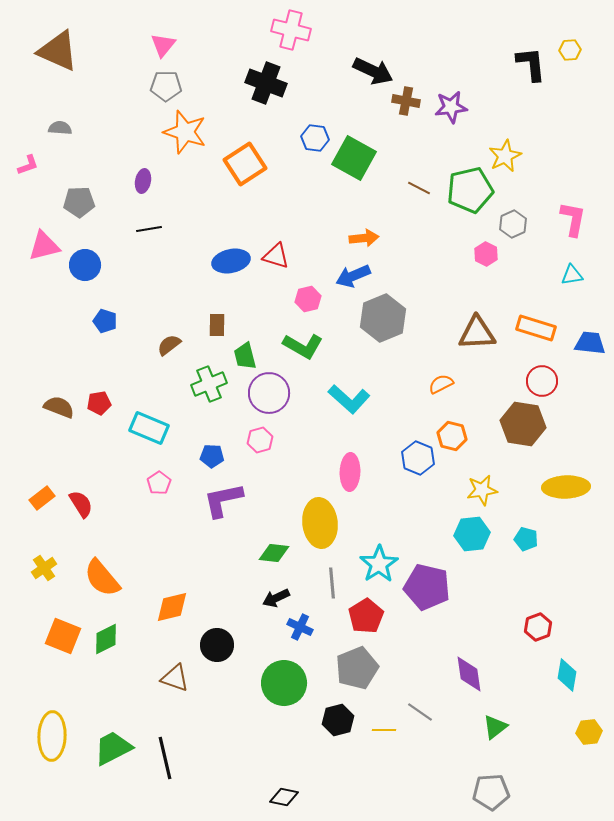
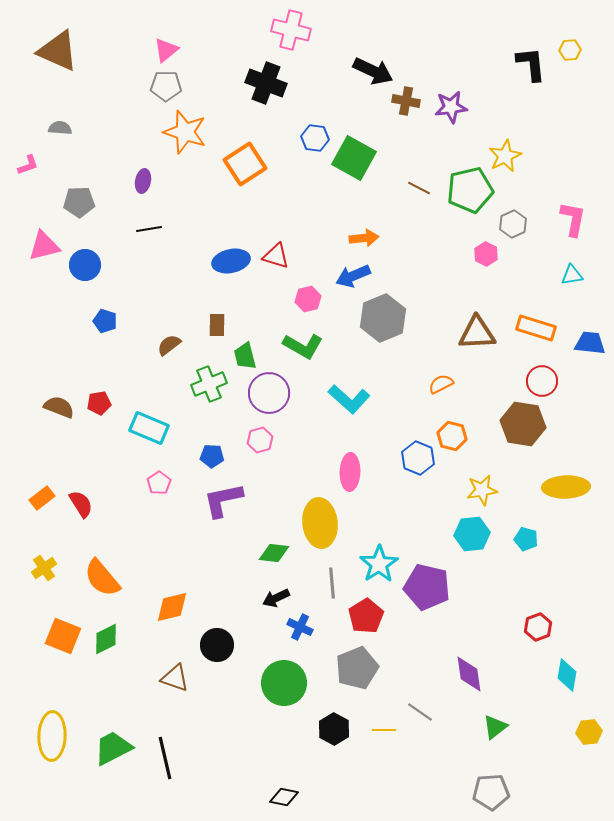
pink triangle at (163, 45): moved 3 px right, 5 px down; rotated 12 degrees clockwise
black hexagon at (338, 720): moved 4 px left, 9 px down; rotated 16 degrees counterclockwise
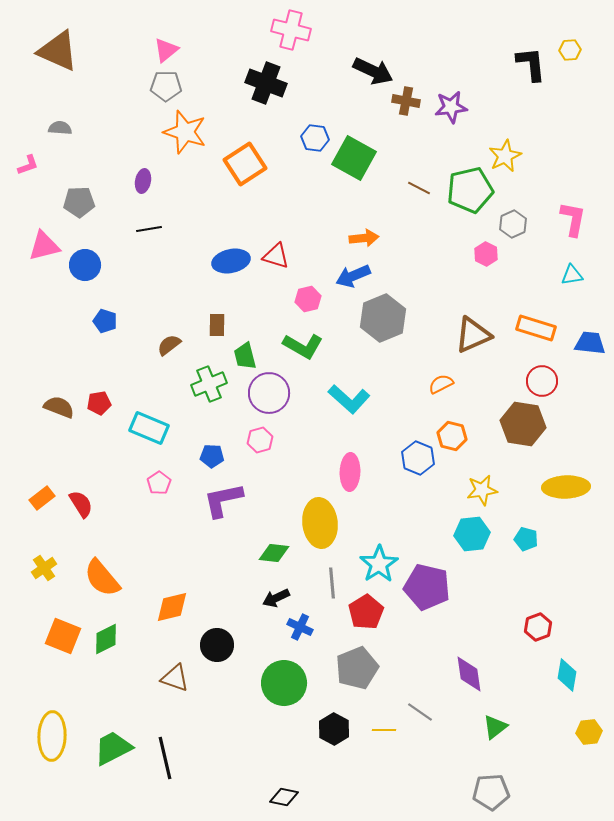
brown triangle at (477, 333): moved 4 px left, 2 px down; rotated 21 degrees counterclockwise
red pentagon at (366, 616): moved 4 px up
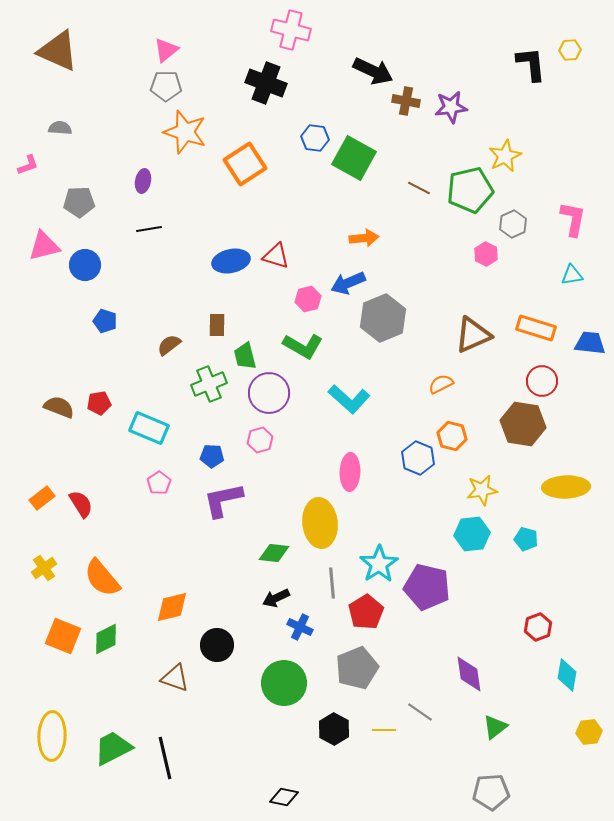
blue arrow at (353, 276): moved 5 px left, 7 px down
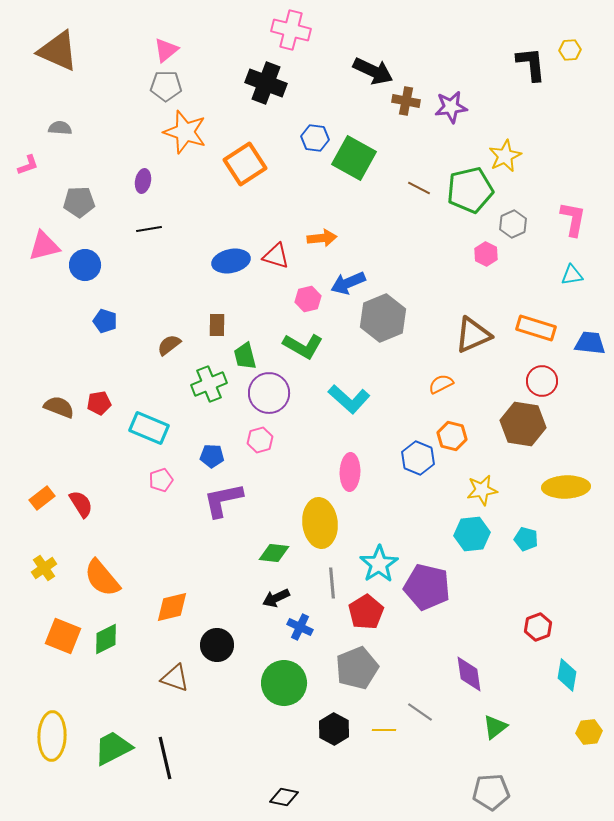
orange arrow at (364, 238): moved 42 px left
pink pentagon at (159, 483): moved 2 px right, 3 px up; rotated 15 degrees clockwise
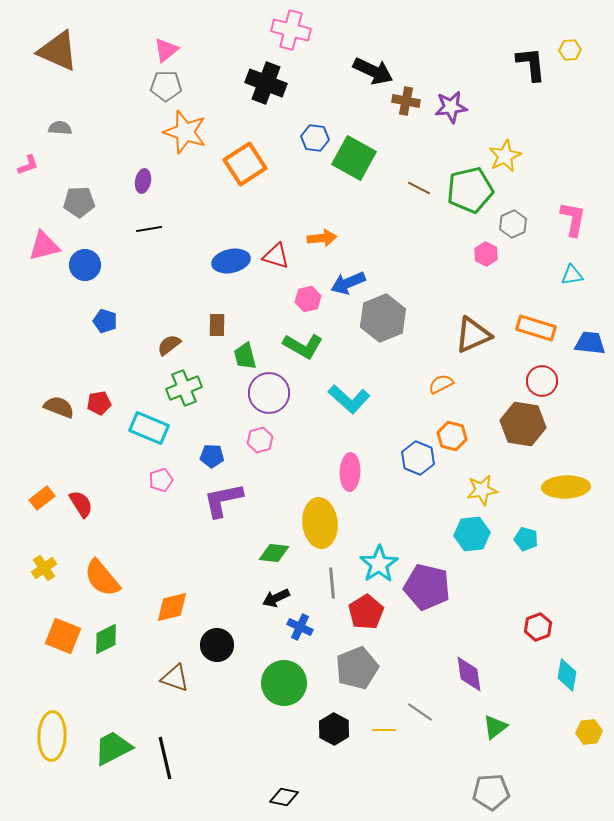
green cross at (209, 384): moved 25 px left, 4 px down
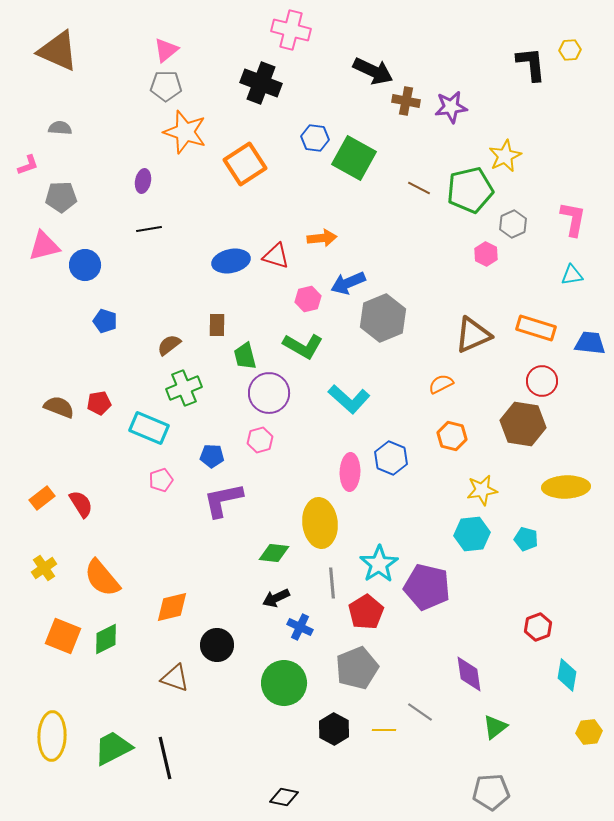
black cross at (266, 83): moved 5 px left
gray pentagon at (79, 202): moved 18 px left, 5 px up
blue hexagon at (418, 458): moved 27 px left
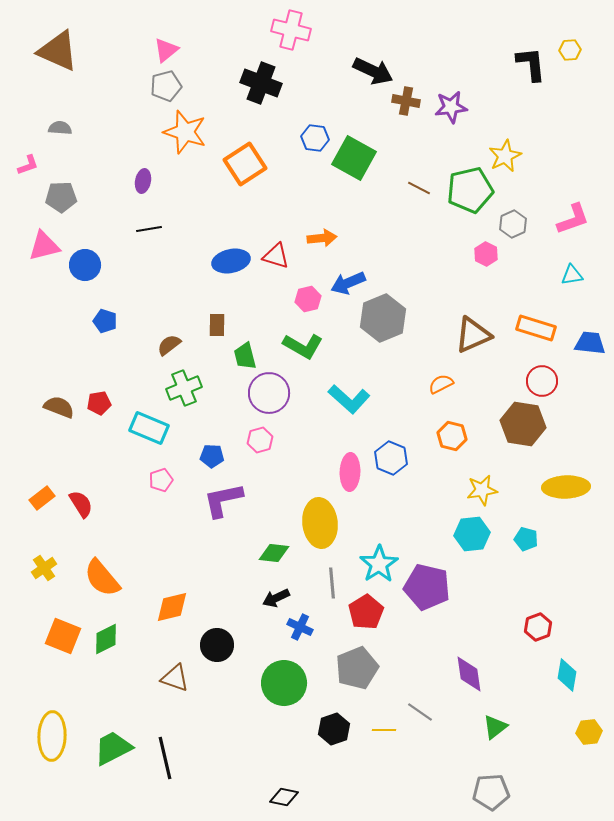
gray pentagon at (166, 86): rotated 16 degrees counterclockwise
pink L-shape at (573, 219): rotated 60 degrees clockwise
black hexagon at (334, 729): rotated 12 degrees clockwise
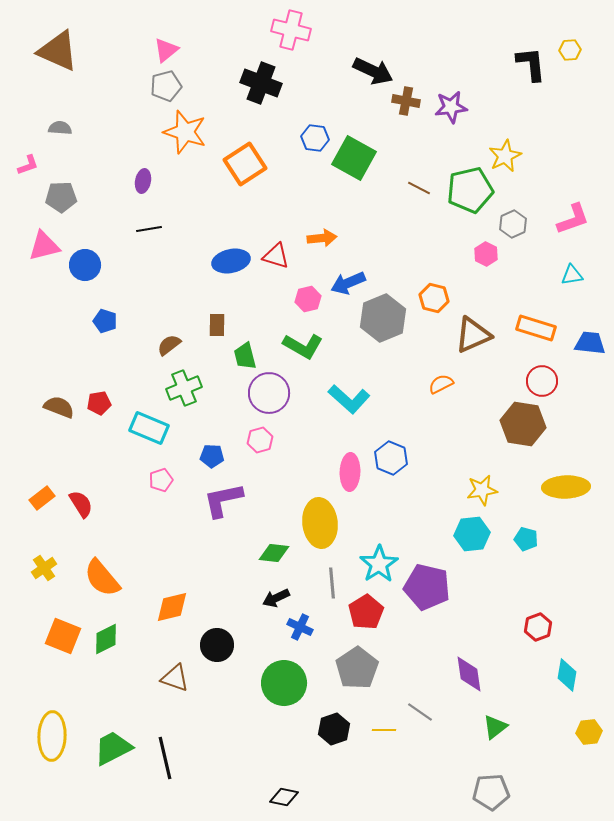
orange hexagon at (452, 436): moved 18 px left, 138 px up
gray pentagon at (357, 668): rotated 12 degrees counterclockwise
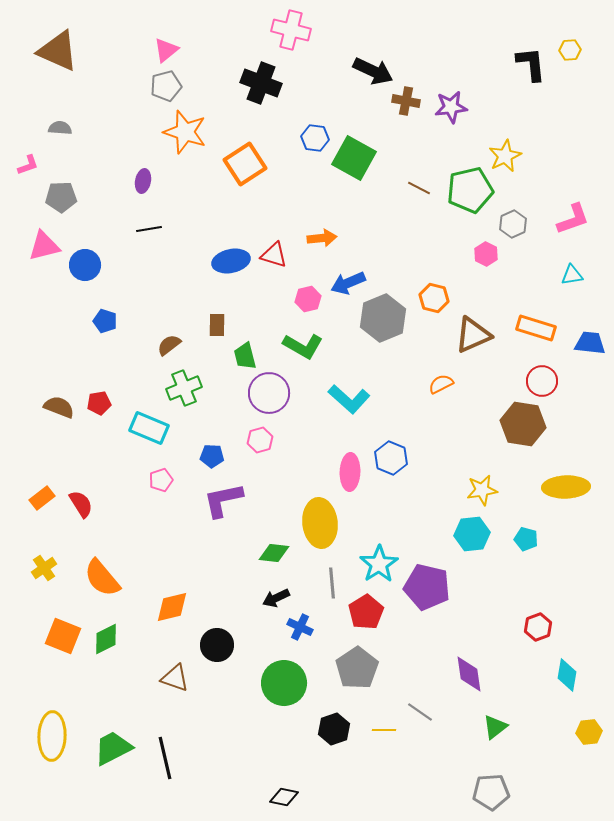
red triangle at (276, 256): moved 2 px left, 1 px up
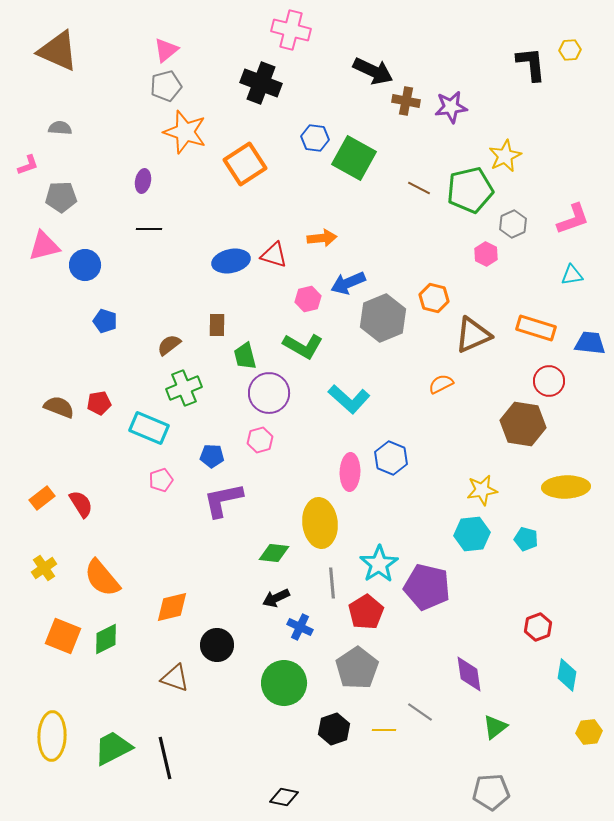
black line at (149, 229): rotated 10 degrees clockwise
red circle at (542, 381): moved 7 px right
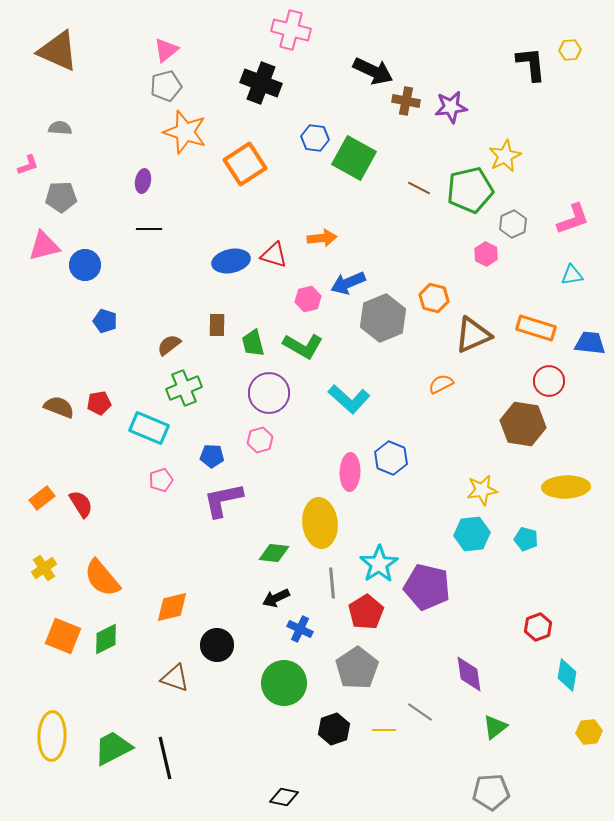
green trapezoid at (245, 356): moved 8 px right, 13 px up
blue cross at (300, 627): moved 2 px down
